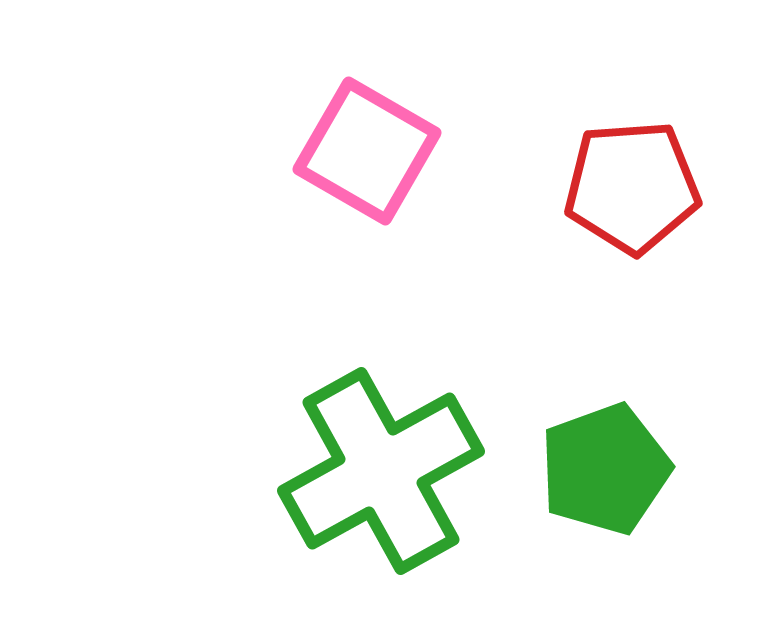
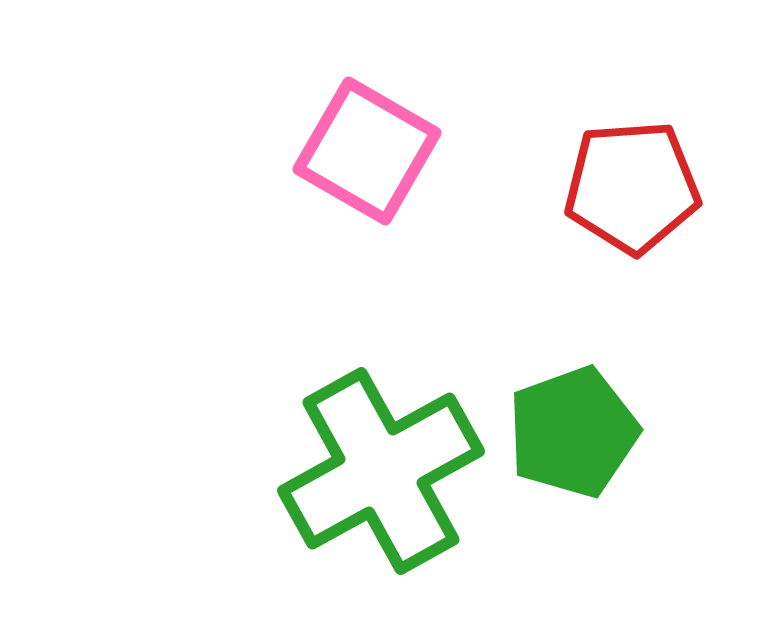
green pentagon: moved 32 px left, 37 px up
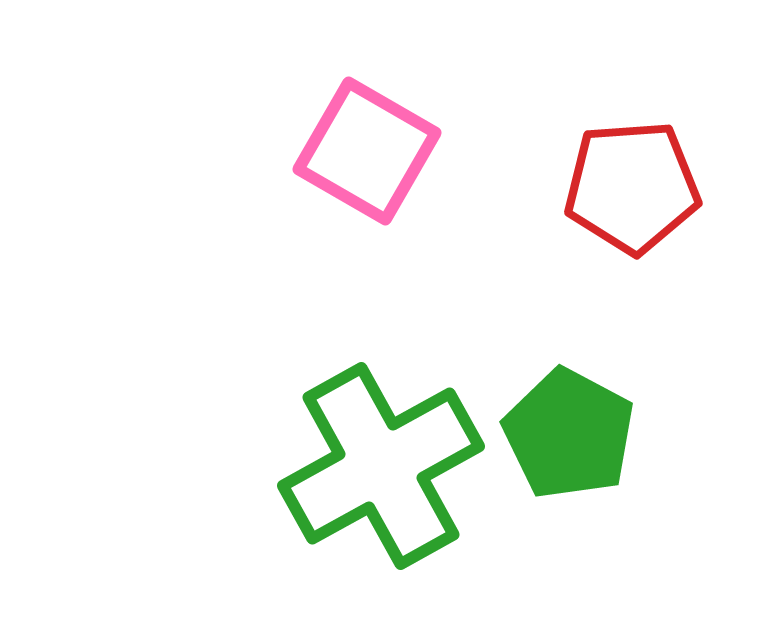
green pentagon: moved 4 px left, 2 px down; rotated 24 degrees counterclockwise
green cross: moved 5 px up
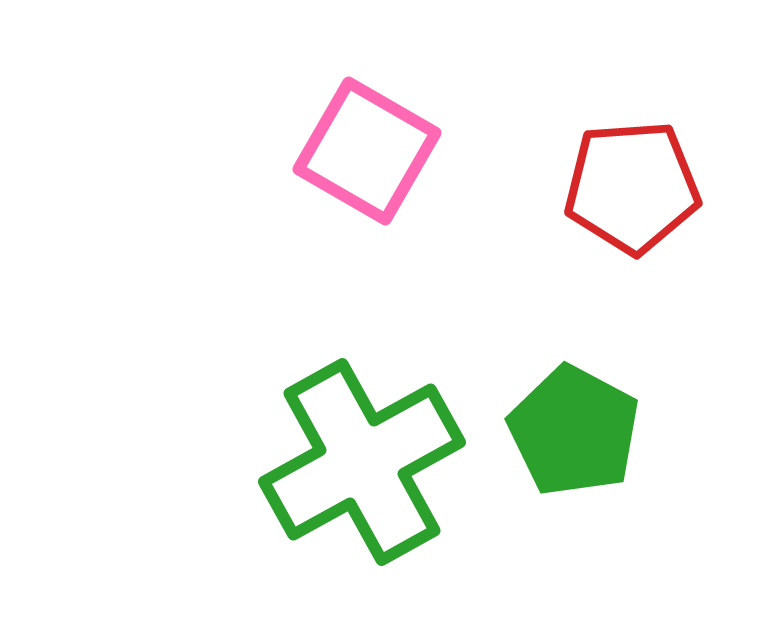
green pentagon: moved 5 px right, 3 px up
green cross: moved 19 px left, 4 px up
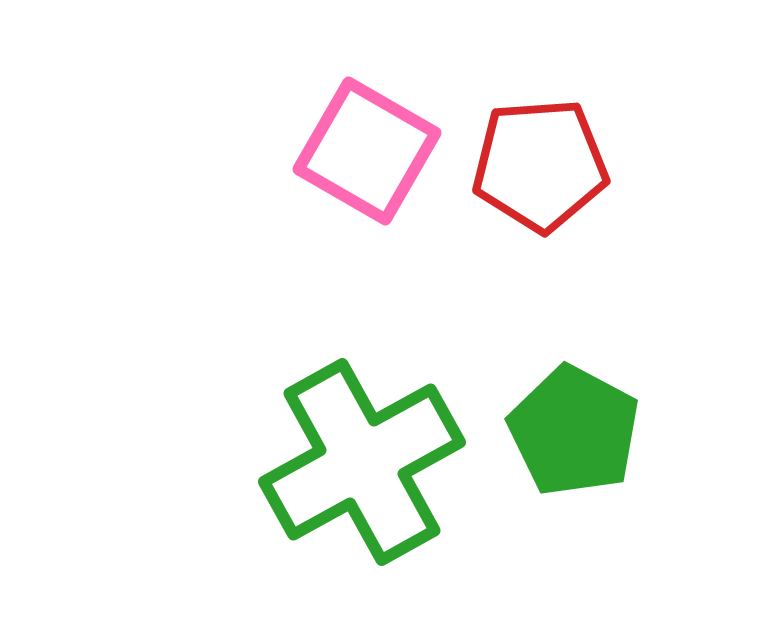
red pentagon: moved 92 px left, 22 px up
